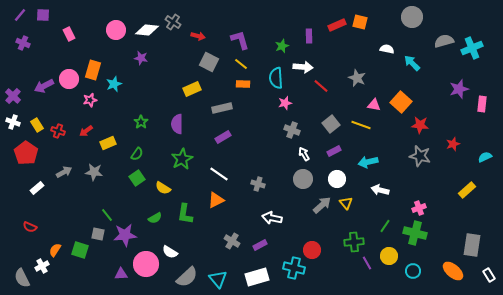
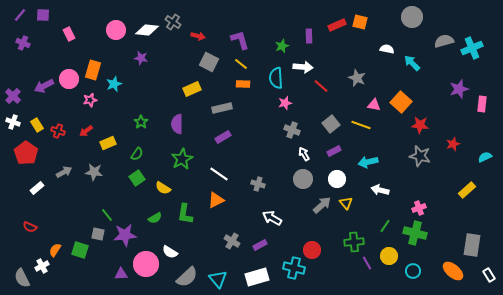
white arrow at (272, 218): rotated 18 degrees clockwise
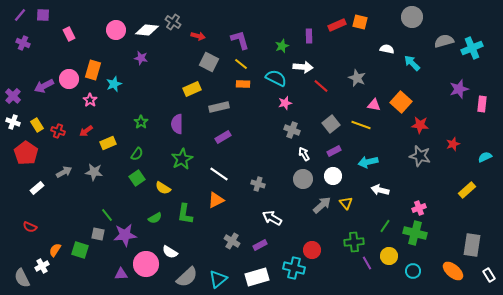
cyan semicircle at (276, 78): rotated 120 degrees clockwise
pink star at (90, 100): rotated 24 degrees counterclockwise
gray rectangle at (222, 108): moved 3 px left, 1 px up
white circle at (337, 179): moved 4 px left, 3 px up
cyan triangle at (218, 279): rotated 30 degrees clockwise
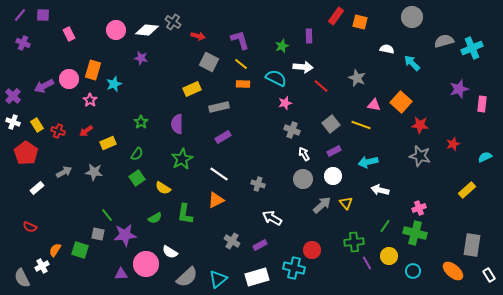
red rectangle at (337, 25): moved 1 px left, 9 px up; rotated 30 degrees counterclockwise
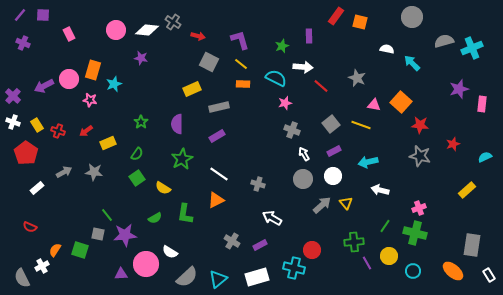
pink star at (90, 100): rotated 24 degrees counterclockwise
purple rectangle at (223, 137): moved 6 px left, 1 px up
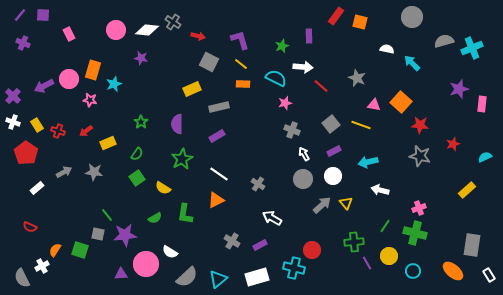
gray cross at (258, 184): rotated 16 degrees clockwise
